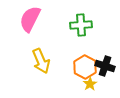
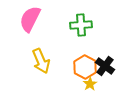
black cross: rotated 18 degrees clockwise
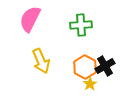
black cross: rotated 24 degrees clockwise
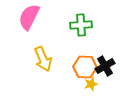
pink semicircle: moved 1 px left, 2 px up
yellow arrow: moved 2 px right, 2 px up
orange hexagon: rotated 25 degrees counterclockwise
yellow star: moved 1 px right; rotated 16 degrees clockwise
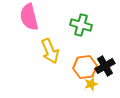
pink semicircle: rotated 40 degrees counterclockwise
green cross: rotated 20 degrees clockwise
yellow arrow: moved 7 px right, 8 px up
orange hexagon: rotated 10 degrees counterclockwise
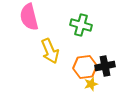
black cross: rotated 18 degrees clockwise
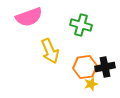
pink semicircle: rotated 96 degrees counterclockwise
black cross: moved 1 px down
